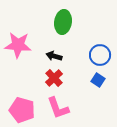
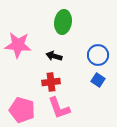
blue circle: moved 2 px left
red cross: moved 3 px left, 4 px down; rotated 36 degrees clockwise
pink L-shape: moved 1 px right
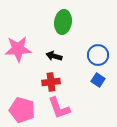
pink star: moved 4 px down; rotated 8 degrees counterclockwise
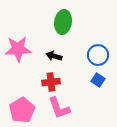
pink pentagon: rotated 25 degrees clockwise
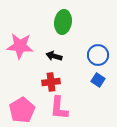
pink star: moved 2 px right, 3 px up; rotated 8 degrees clockwise
pink L-shape: rotated 25 degrees clockwise
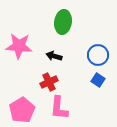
pink star: moved 1 px left
red cross: moved 2 px left; rotated 18 degrees counterclockwise
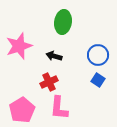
pink star: rotated 24 degrees counterclockwise
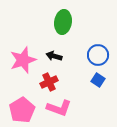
pink star: moved 4 px right, 14 px down
pink L-shape: rotated 75 degrees counterclockwise
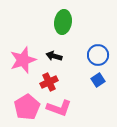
blue square: rotated 24 degrees clockwise
pink pentagon: moved 5 px right, 3 px up
